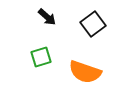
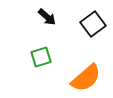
orange semicircle: moved 1 px right, 6 px down; rotated 60 degrees counterclockwise
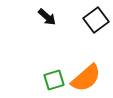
black square: moved 3 px right, 4 px up
green square: moved 13 px right, 23 px down
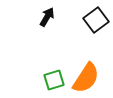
black arrow: rotated 102 degrees counterclockwise
orange semicircle: rotated 16 degrees counterclockwise
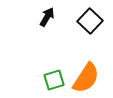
black square: moved 6 px left, 1 px down; rotated 10 degrees counterclockwise
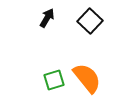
black arrow: moved 1 px down
orange semicircle: moved 1 px right; rotated 72 degrees counterclockwise
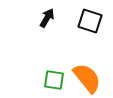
black square: rotated 25 degrees counterclockwise
green square: rotated 25 degrees clockwise
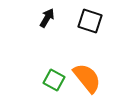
green square: rotated 20 degrees clockwise
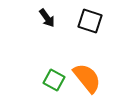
black arrow: rotated 114 degrees clockwise
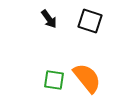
black arrow: moved 2 px right, 1 px down
green square: rotated 20 degrees counterclockwise
